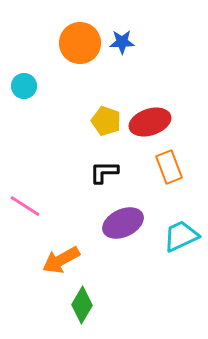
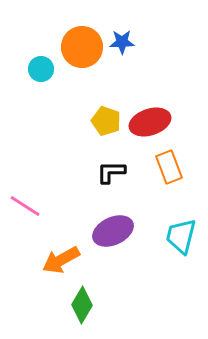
orange circle: moved 2 px right, 4 px down
cyan circle: moved 17 px right, 17 px up
black L-shape: moved 7 px right
purple ellipse: moved 10 px left, 8 px down
cyan trapezoid: rotated 51 degrees counterclockwise
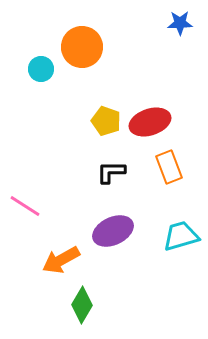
blue star: moved 58 px right, 19 px up
cyan trapezoid: rotated 60 degrees clockwise
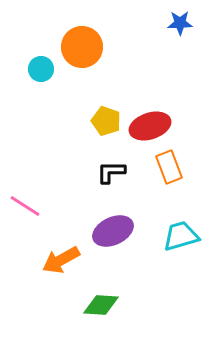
red ellipse: moved 4 px down
green diamond: moved 19 px right; rotated 63 degrees clockwise
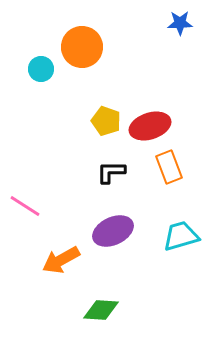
green diamond: moved 5 px down
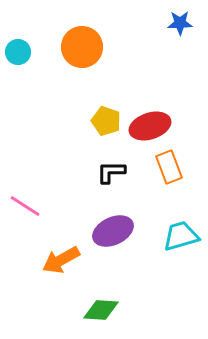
cyan circle: moved 23 px left, 17 px up
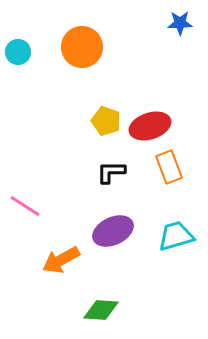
cyan trapezoid: moved 5 px left
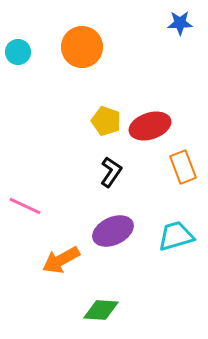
orange rectangle: moved 14 px right
black L-shape: rotated 124 degrees clockwise
pink line: rotated 8 degrees counterclockwise
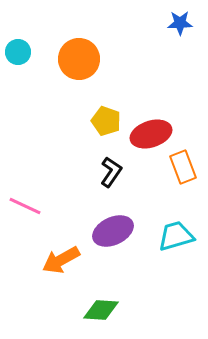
orange circle: moved 3 px left, 12 px down
red ellipse: moved 1 px right, 8 px down
